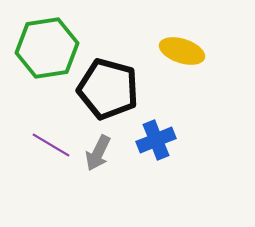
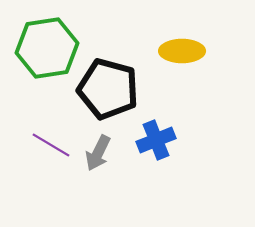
yellow ellipse: rotated 18 degrees counterclockwise
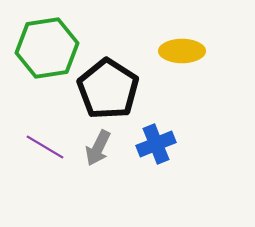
black pentagon: rotated 18 degrees clockwise
blue cross: moved 4 px down
purple line: moved 6 px left, 2 px down
gray arrow: moved 5 px up
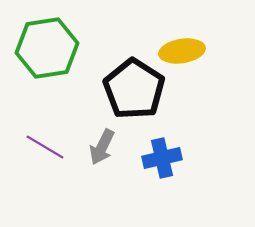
yellow ellipse: rotated 9 degrees counterclockwise
black pentagon: moved 26 px right
blue cross: moved 6 px right, 14 px down; rotated 9 degrees clockwise
gray arrow: moved 4 px right, 1 px up
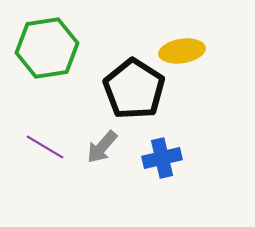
gray arrow: rotated 15 degrees clockwise
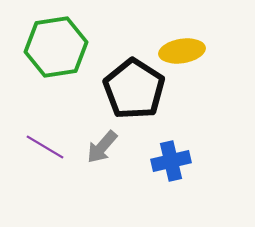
green hexagon: moved 9 px right, 1 px up
blue cross: moved 9 px right, 3 px down
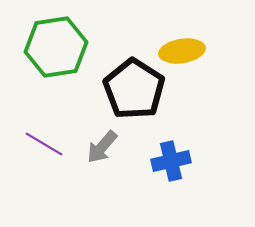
purple line: moved 1 px left, 3 px up
